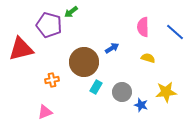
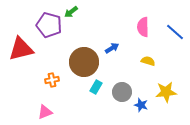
yellow semicircle: moved 3 px down
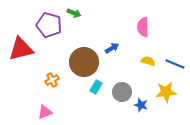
green arrow: moved 3 px right, 1 px down; rotated 120 degrees counterclockwise
blue line: moved 32 px down; rotated 18 degrees counterclockwise
orange cross: rotated 16 degrees counterclockwise
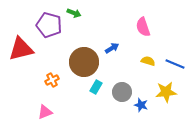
pink semicircle: rotated 18 degrees counterclockwise
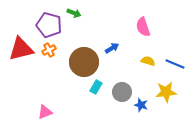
orange cross: moved 3 px left, 30 px up
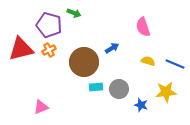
cyan rectangle: rotated 56 degrees clockwise
gray circle: moved 3 px left, 3 px up
pink triangle: moved 4 px left, 5 px up
